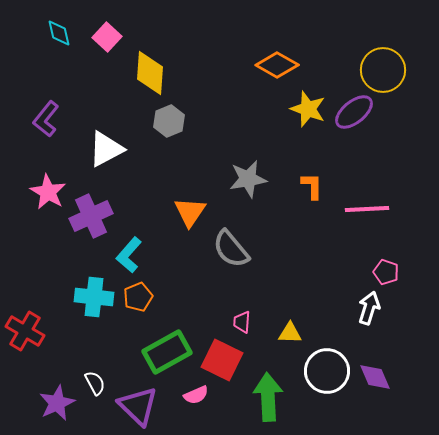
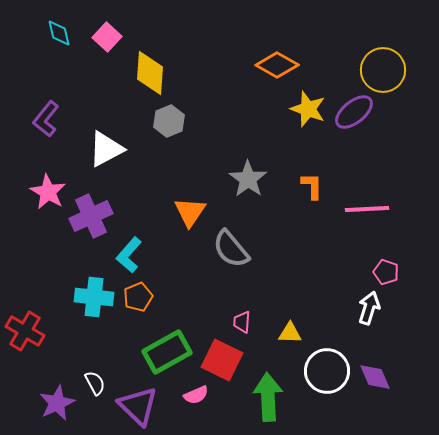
gray star: rotated 27 degrees counterclockwise
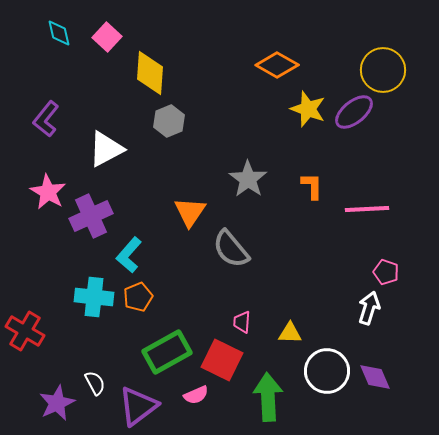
purple triangle: rotated 39 degrees clockwise
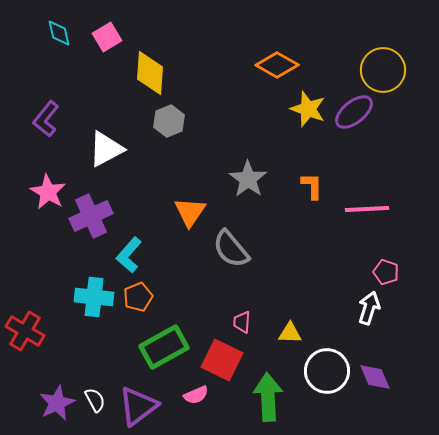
pink square: rotated 16 degrees clockwise
green rectangle: moved 3 px left, 5 px up
white semicircle: moved 17 px down
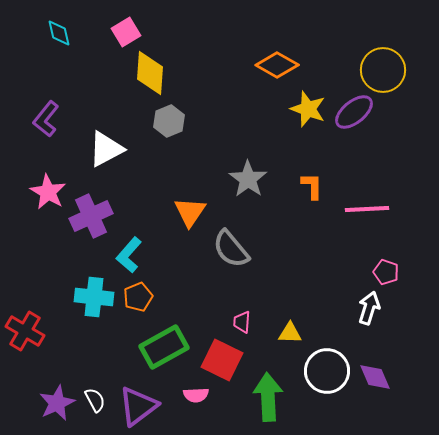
pink square: moved 19 px right, 5 px up
pink semicircle: rotated 20 degrees clockwise
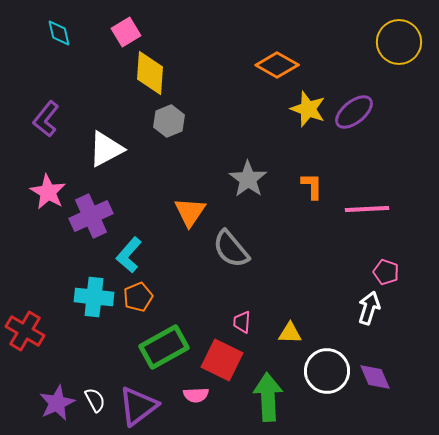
yellow circle: moved 16 px right, 28 px up
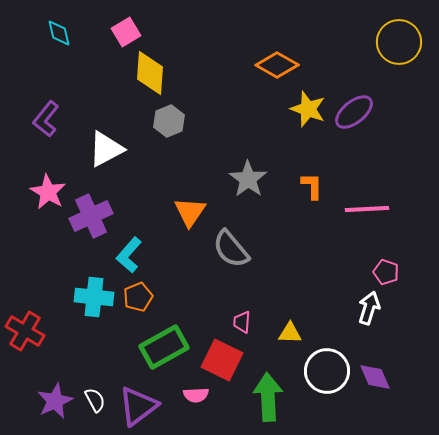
purple star: moved 2 px left, 2 px up
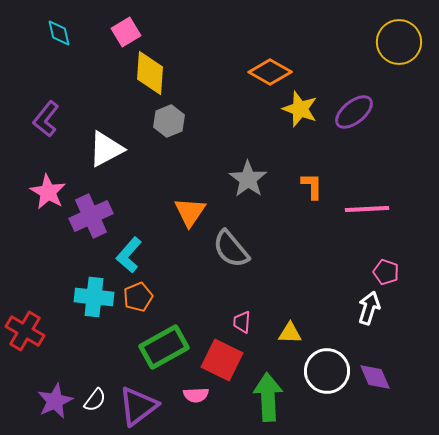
orange diamond: moved 7 px left, 7 px down
yellow star: moved 8 px left
white semicircle: rotated 65 degrees clockwise
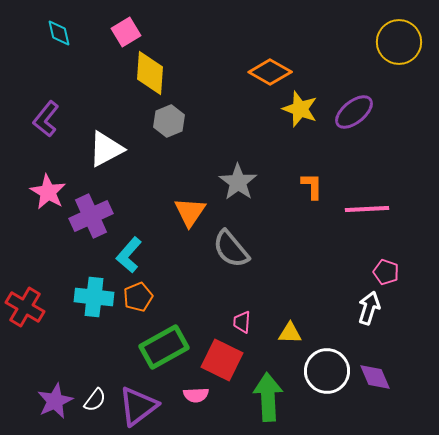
gray star: moved 10 px left, 3 px down
red cross: moved 24 px up
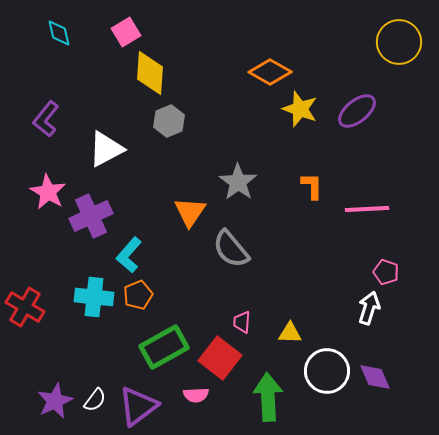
purple ellipse: moved 3 px right, 1 px up
orange pentagon: moved 2 px up
red square: moved 2 px left, 2 px up; rotated 12 degrees clockwise
